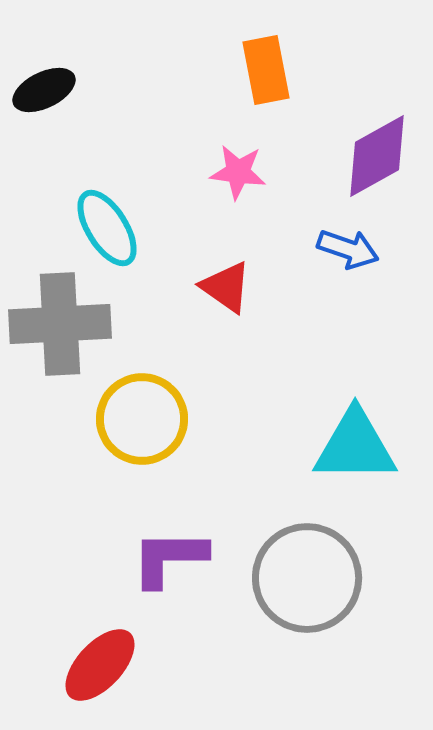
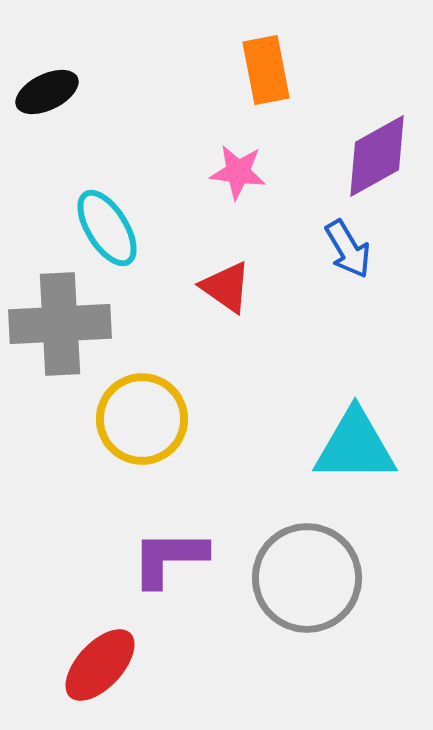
black ellipse: moved 3 px right, 2 px down
blue arrow: rotated 40 degrees clockwise
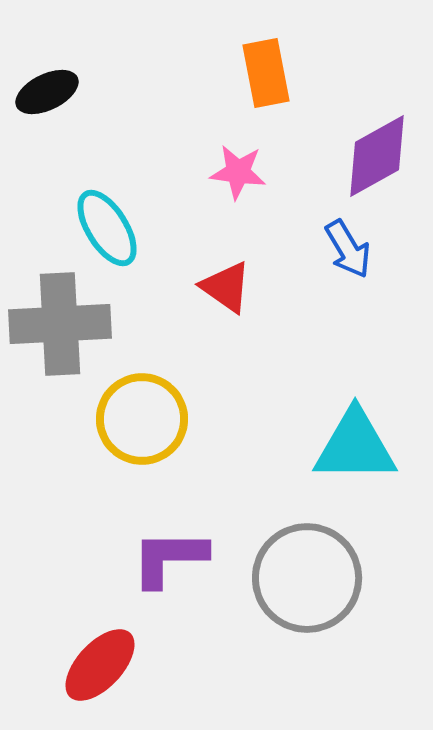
orange rectangle: moved 3 px down
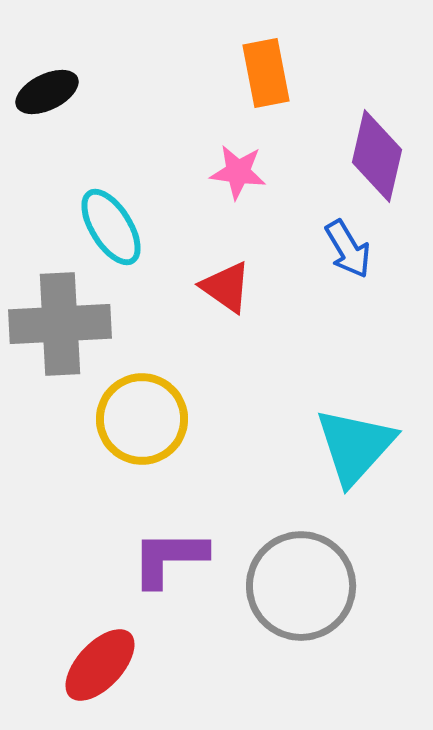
purple diamond: rotated 48 degrees counterclockwise
cyan ellipse: moved 4 px right, 1 px up
cyan triangle: rotated 48 degrees counterclockwise
gray circle: moved 6 px left, 8 px down
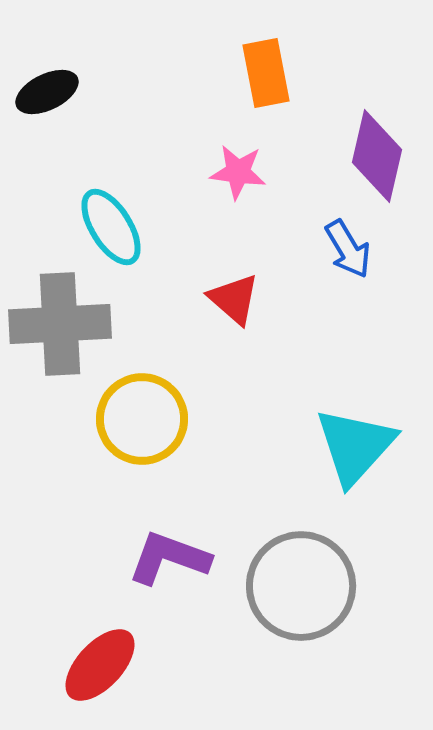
red triangle: moved 8 px right, 12 px down; rotated 6 degrees clockwise
purple L-shape: rotated 20 degrees clockwise
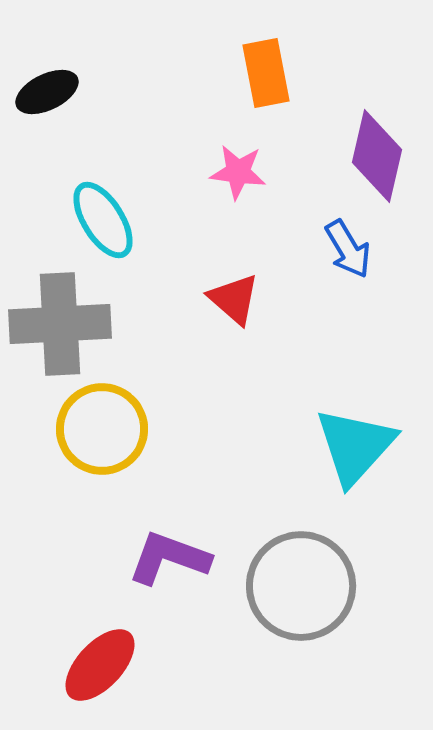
cyan ellipse: moved 8 px left, 7 px up
yellow circle: moved 40 px left, 10 px down
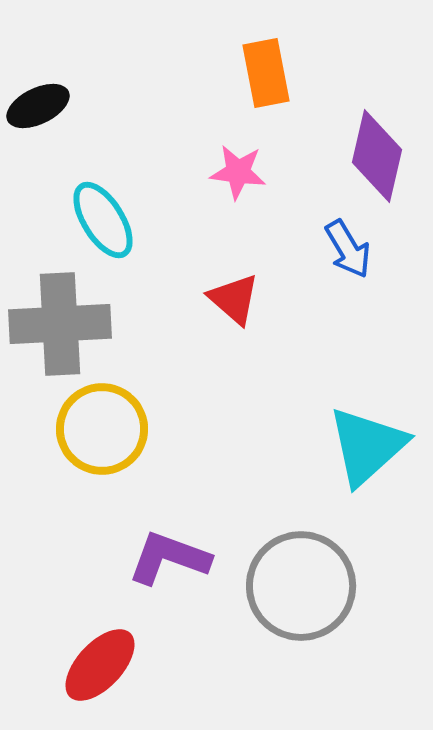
black ellipse: moved 9 px left, 14 px down
cyan triangle: moved 12 px right; rotated 6 degrees clockwise
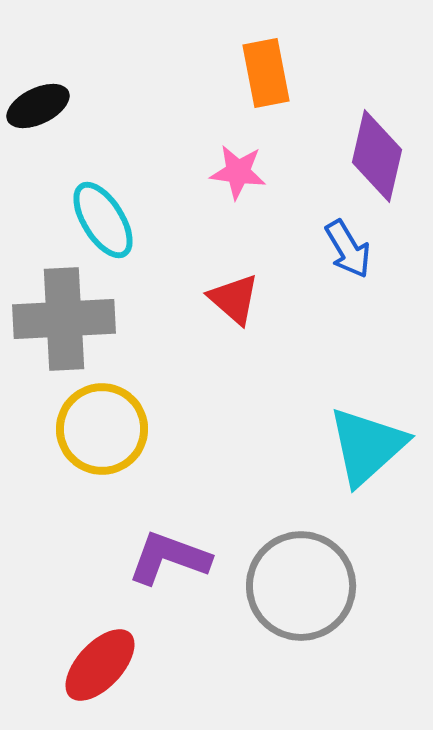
gray cross: moved 4 px right, 5 px up
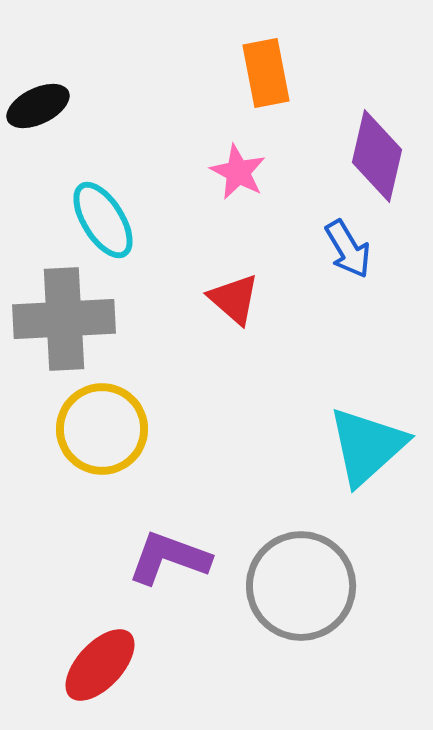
pink star: rotated 20 degrees clockwise
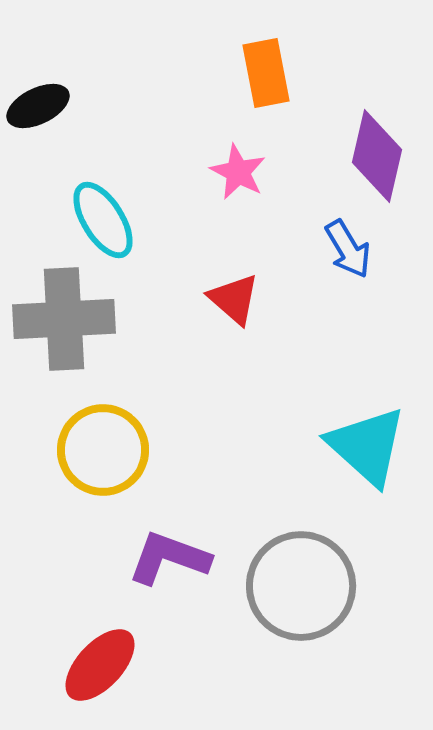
yellow circle: moved 1 px right, 21 px down
cyan triangle: rotated 36 degrees counterclockwise
